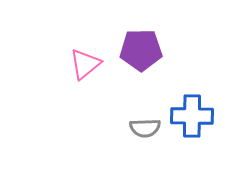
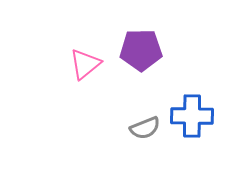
gray semicircle: rotated 20 degrees counterclockwise
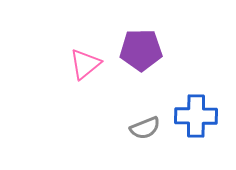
blue cross: moved 4 px right
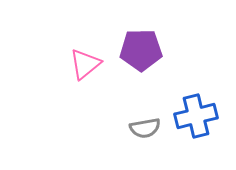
blue cross: rotated 15 degrees counterclockwise
gray semicircle: rotated 12 degrees clockwise
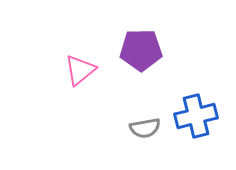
pink triangle: moved 5 px left, 6 px down
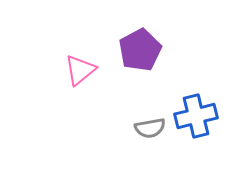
purple pentagon: moved 1 px left; rotated 27 degrees counterclockwise
gray semicircle: moved 5 px right
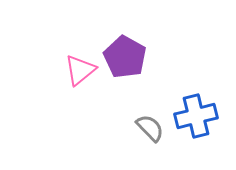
purple pentagon: moved 15 px left, 7 px down; rotated 15 degrees counterclockwise
gray semicircle: rotated 124 degrees counterclockwise
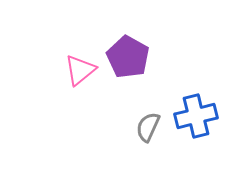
purple pentagon: moved 3 px right
gray semicircle: moved 2 px left, 1 px up; rotated 112 degrees counterclockwise
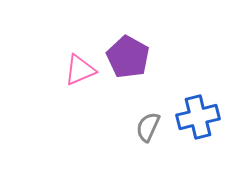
pink triangle: rotated 16 degrees clockwise
blue cross: moved 2 px right, 1 px down
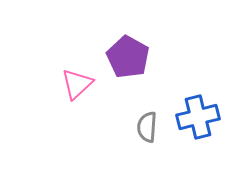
pink triangle: moved 3 px left, 14 px down; rotated 20 degrees counterclockwise
gray semicircle: moved 1 px left; rotated 20 degrees counterclockwise
